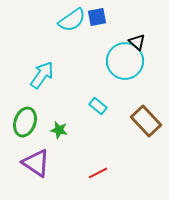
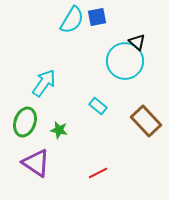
cyan semicircle: rotated 24 degrees counterclockwise
cyan arrow: moved 2 px right, 8 px down
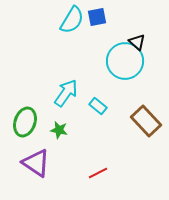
cyan arrow: moved 22 px right, 10 px down
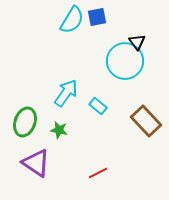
black triangle: rotated 12 degrees clockwise
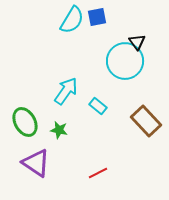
cyan arrow: moved 2 px up
green ellipse: rotated 48 degrees counterclockwise
